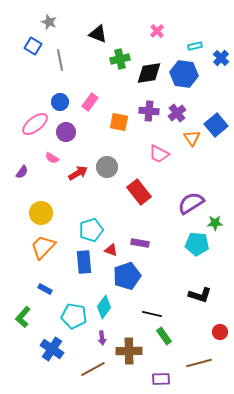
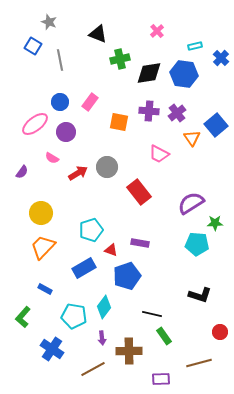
blue rectangle at (84, 262): moved 6 px down; rotated 65 degrees clockwise
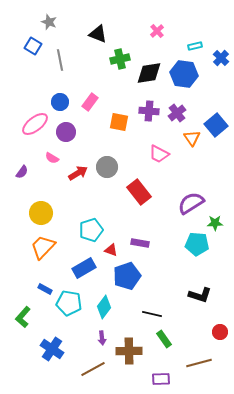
cyan pentagon at (74, 316): moved 5 px left, 13 px up
green rectangle at (164, 336): moved 3 px down
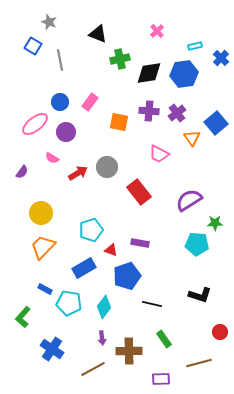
blue hexagon at (184, 74): rotated 16 degrees counterclockwise
blue square at (216, 125): moved 2 px up
purple semicircle at (191, 203): moved 2 px left, 3 px up
black line at (152, 314): moved 10 px up
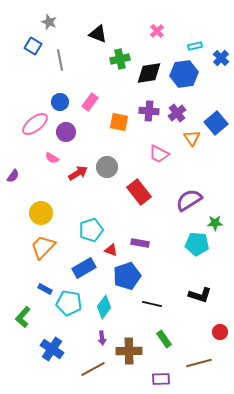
purple semicircle at (22, 172): moved 9 px left, 4 px down
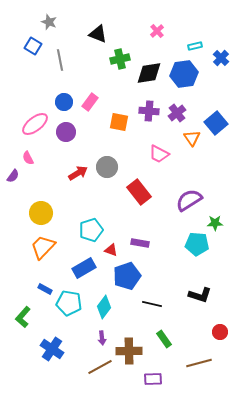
blue circle at (60, 102): moved 4 px right
pink semicircle at (52, 158): moved 24 px left; rotated 32 degrees clockwise
brown line at (93, 369): moved 7 px right, 2 px up
purple rectangle at (161, 379): moved 8 px left
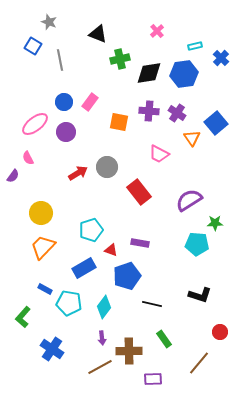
purple cross at (177, 113): rotated 18 degrees counterclockwise
brown line at (199, 363): rotated 35 degrees counterclockwise
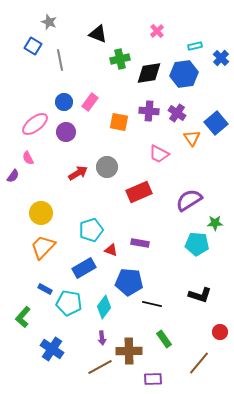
red rectangle at (139, 192): rotated 75 degrees counterclockwise
blue pentagon at (127, 276): moved 2 px right, 6 px down; rotated 24 degrees clockwise
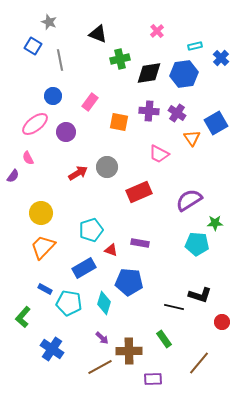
blue circle at (64, 102): moved 11 px left, 6 px up
blue square at (216, 123): rotated 10 degrees clockwise
black line at (152, 304): moved 22 px right, 3 px down
cyan diamond at (104, 307): moved 4 px up; rotated 20 degrees counterclockwise
red circle at (220, 332): moved 2 px right, 10 px up
purple arrow at (102, 338): rotated 40 degrees counterclockwise
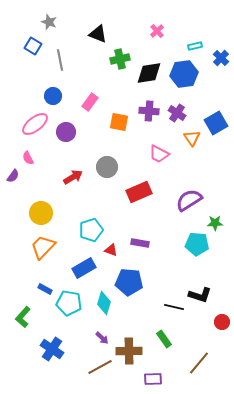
red arrow at (78, 173): moved 5 px left, 4 px down
